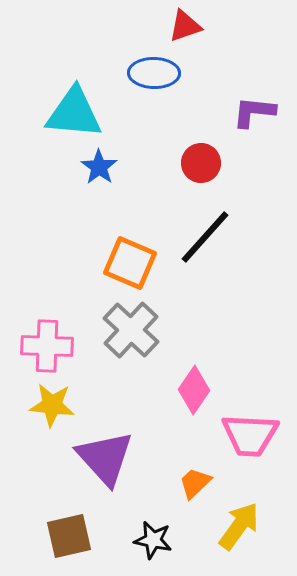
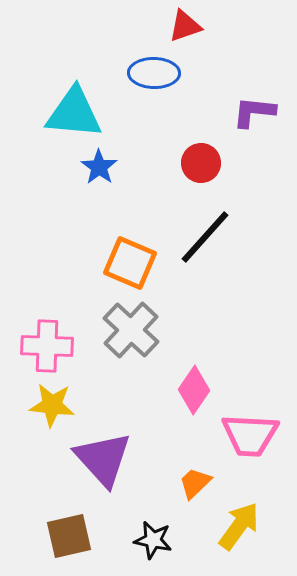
purple triangle: moved 2 px left, 1 px down
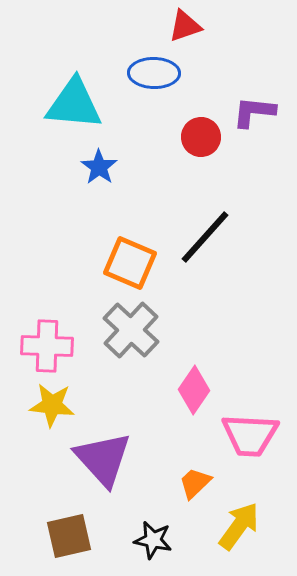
cyan triangle: moved 9 px up
red circle: moved 26 px up
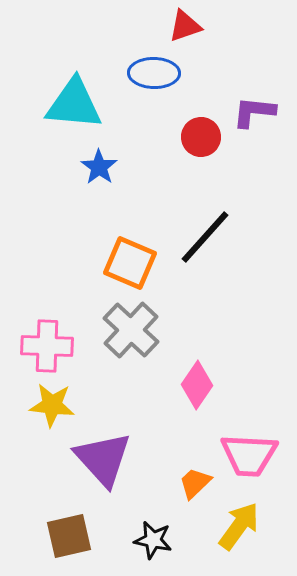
pink diamond: moved 3 px right, 5 px up
pink trapezoid: moved 1 px left, 20 px down
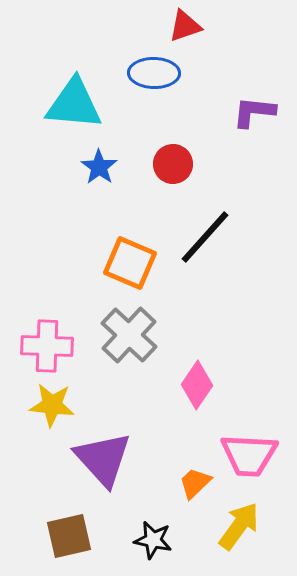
red circle: moved 28 px left, 27 px down
gray cross: moved 2 px left, 5 px down
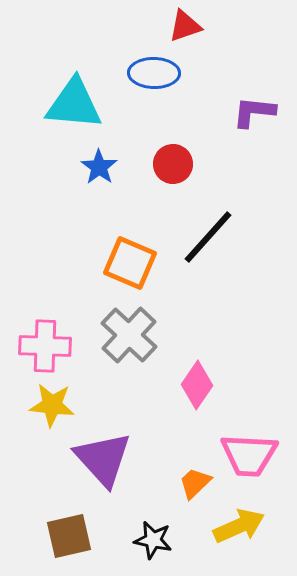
black line: moved 3 px right
pink cross: moved 2 px left
yellow arrow: rotated 30 degrees clockwise
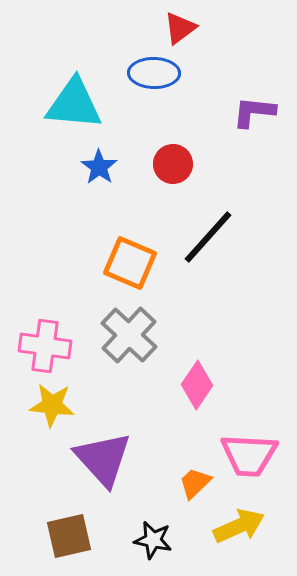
red triangle: moved 5 px left, 2 px down; rotated 18 degrees counterclockwise
pink cross: rotated 6 degrees clockwise
